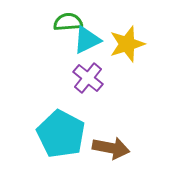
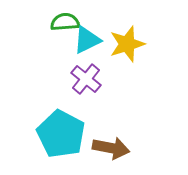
green semicircle: moved 3 px left
purple cross: moved 2 px left, 1 px down
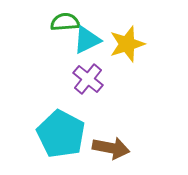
purple cross: moved 2 px right
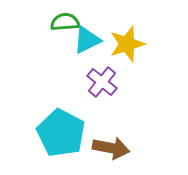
purple cross: moved 14 px right, 3 px down
cyan pentagon: moved 1 px up
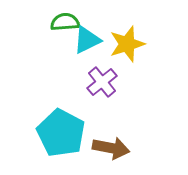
purple cross: rotated 12 degrees clockwise
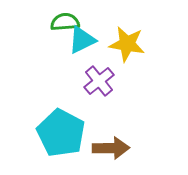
cyan triangle: moved 5 px left
yellow star: rotated 27 degrees clockwise
purple cross: moved 3 px left, 1 px up
brown arrow: rotated 12 degrees counterclockwise
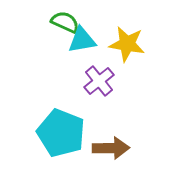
green semicircle: rotated 28 degrees clockwise
cyan triangle: rotated 16 degrees clockwise
cyan pentagon: rotated 6 degrees counterclockwise
